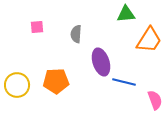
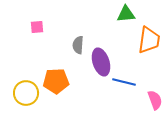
gray semicircle: moved 2 px right, 11 px down
orange trapezoid: rotated 24 degrees counterclockwise
yellow circle: moved 9 px right, 8 px down
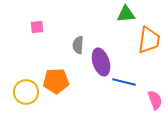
yellow circle: moved 1 px up
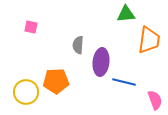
pink square: moved 6 px left; rotated 16 degrees clockwise
purple ellipse: rotated 24 degrees clockwise
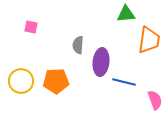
yellow circle: moved 5 px left, 11 px up
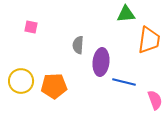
orange pentagon: moved 2 px left, 5 px down
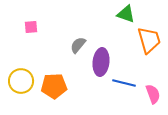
green triangle: rotated 24 degrees clockwise
pink square: rotated 16 degrees counterclockwise
orange trapezoid: rotated 24 degrees counterclockwise
gray semicircle: rotated 36 degrees clockwise
blue line: moved 1 px down
pink semicircle: moved 2 px left, 6 px up
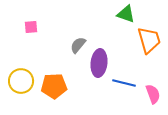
purple ellipse: moved 2 px left, 1 px down
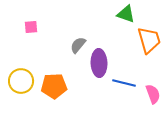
purple ellipse: rotated 8 degrees counterclockwise
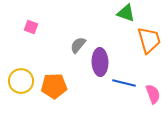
green triangle: moved 1 px up
pink square: rotated 24 degrees clockwise
purple ellipse: moved 1 px right, 1 px up
